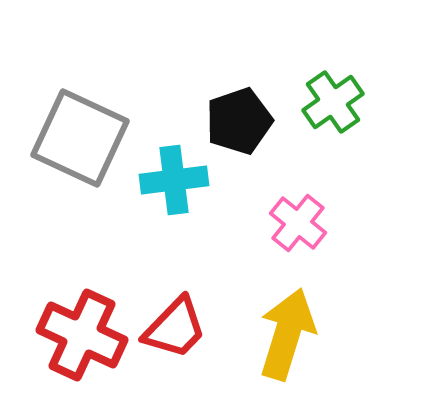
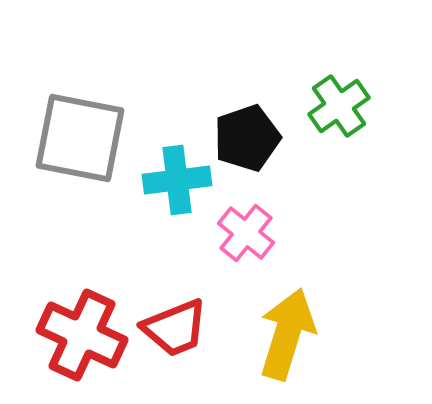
green cross: moved 6 px right, 4 px down
black pentagon: moved 8 px right, 17 px down
gray square: rotated 14 degrees counterclockwise
cyan cross: moved 3 px right
pink cross: moved 52 px left, 10 px down
red trapezoid: rotated 24 degrees clockwise
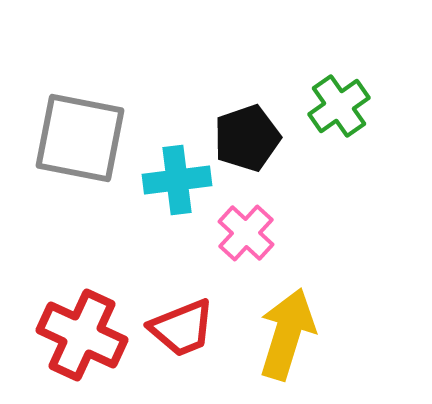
pink cross: rotated 4 degrees clockwise
red trapezoid: moved 7 px right
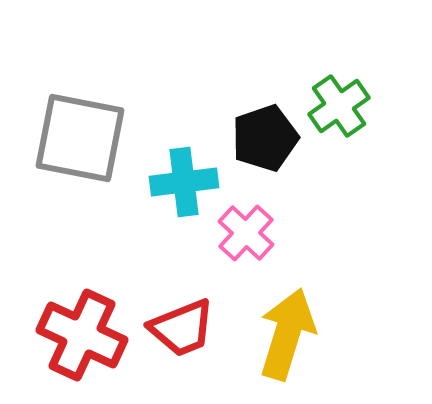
black pentagon: moved 18 px right
cyan cross: moved 7 px right, 2 px down
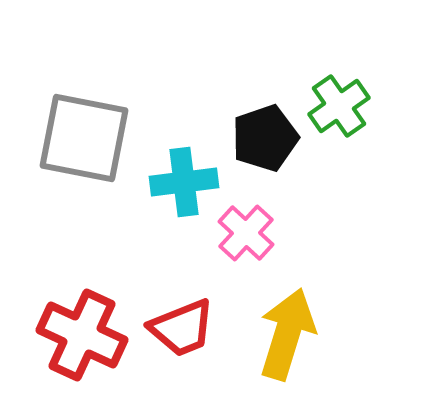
gray square: moved 4 px right
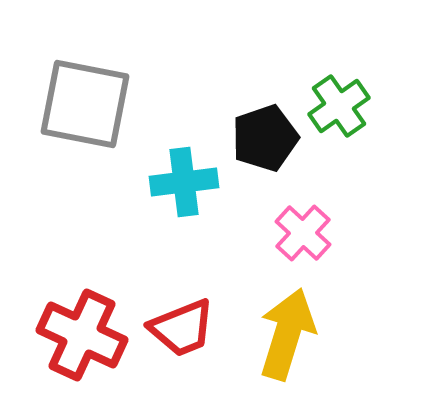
gray square: moved 1 px right, 34 px up
pink cross: moved 57 px right
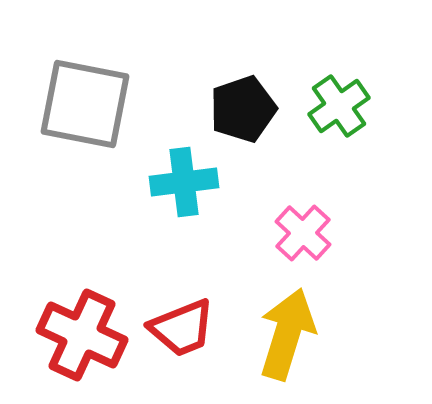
black pentagon: moved 22 px left, 29 px up
